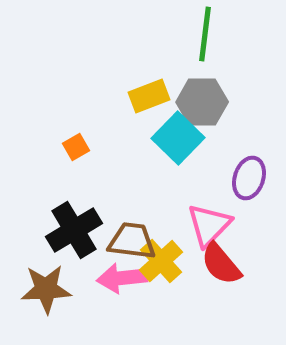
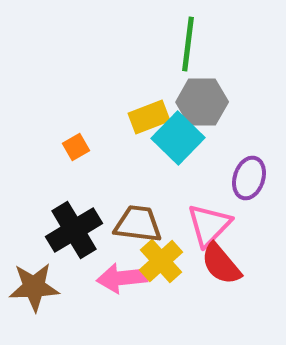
green line: moved 17 px left, 10 px down
yellow rectangle: moved 21 px down
brown trapezoid: moved 6 px right, 17 px up
brown star: moved 12 px left, 2 px up
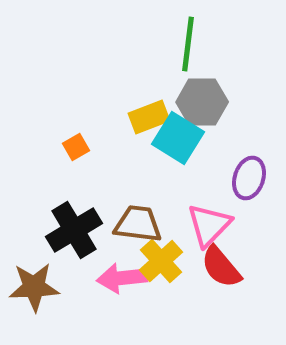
cyan square: rotated 12 degrees counterclockwise
red semicircle: moved 3 px down
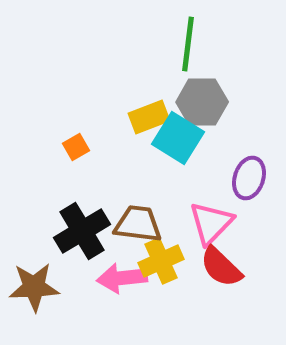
pink triangle: moved 2 px right, 2 px up
black cross: moved 8 px right, 1 px down
yellow cross: rotated 18 degrees clockwise
red semicircle: rotated 6 degrees counterclockwise
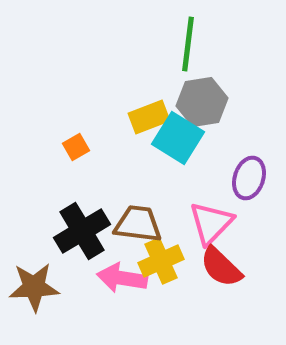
gray hexagon: rotated 9 degrees counterclockwise
pink arrow: rotated 15 degrees clockwise
